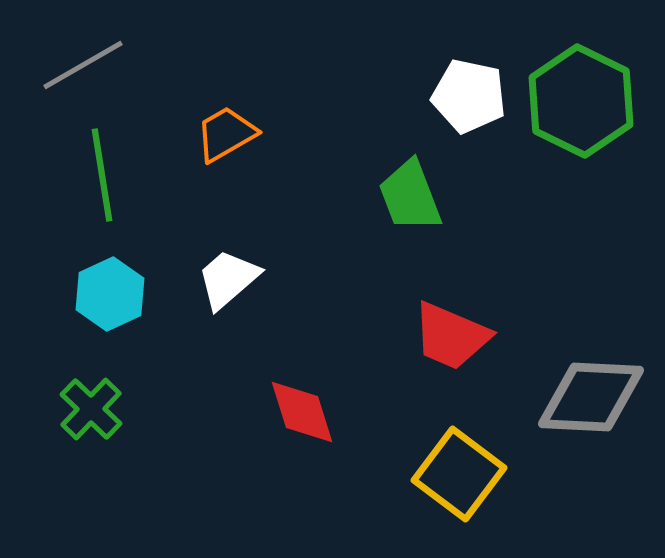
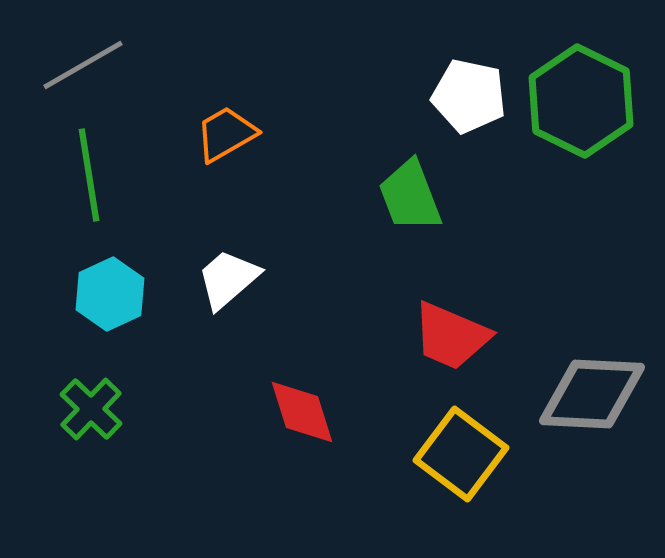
green line: moved 13 px left
gray diamond: moved 1 px right, 3 px up
yellow square: moved 2 px right, 20 px up
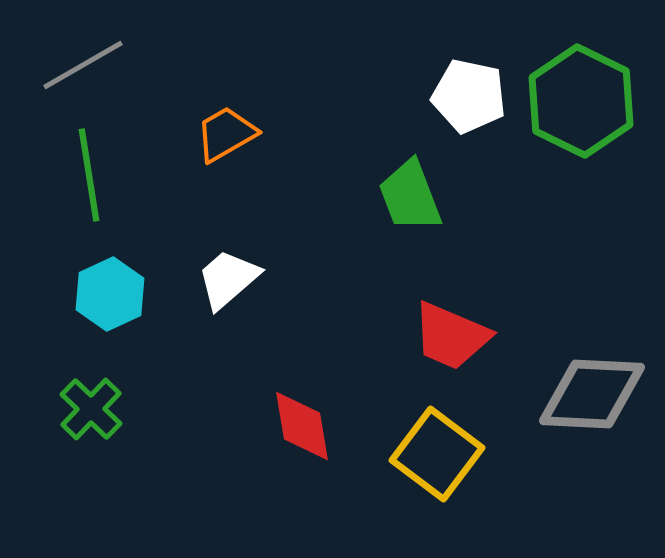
red diamond: moved 14 px down; rotated 8 degrees clockwise
yellow square: moved 24 px left
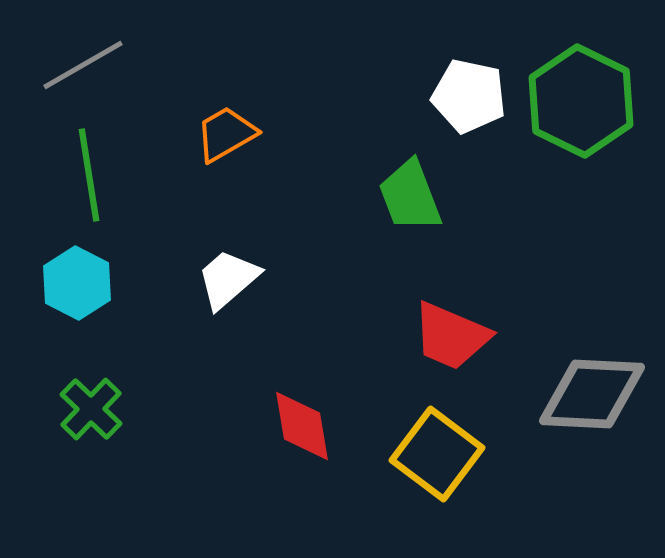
cyan hexagon: moved 33 px left, 11 px up; rotated 8 degrees counterclockwise
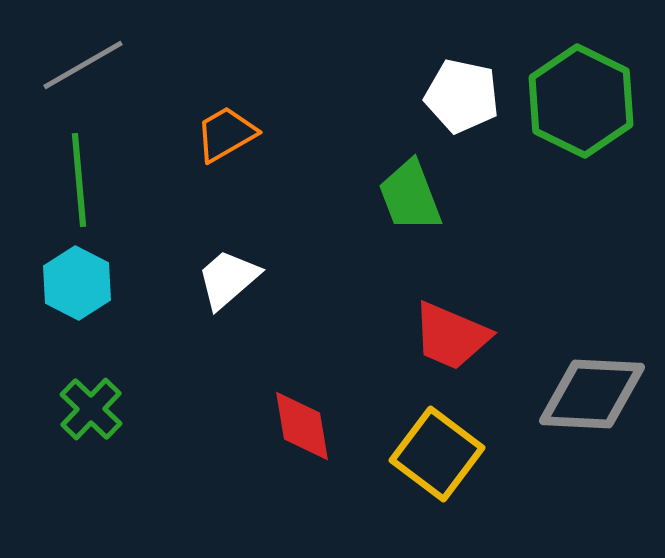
white pentagon: moved 7 px left
green line: moved 10 px left, 5 px down; rotated 4 degrees clockwise
